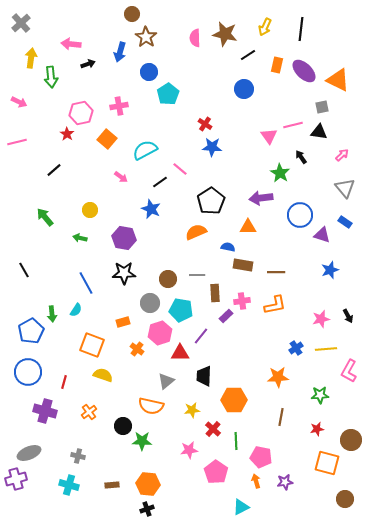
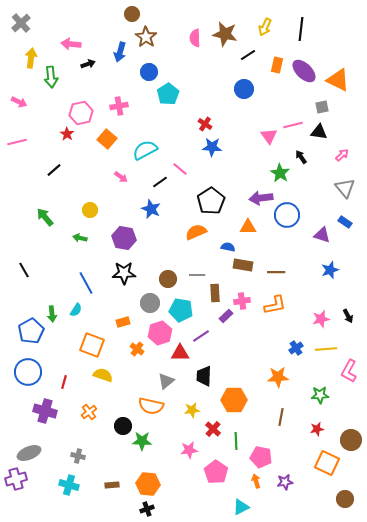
blue circle at (300, 215): moved 13 px left
purple line at (201, 336): rotated 18 degrees clockwise
orange square at (327, 463): rotated 10 degrees clockwise
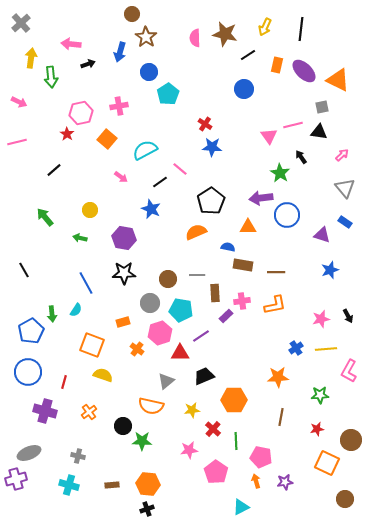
black trapezoid at (204, 376): rotated 65 degrees clockwise
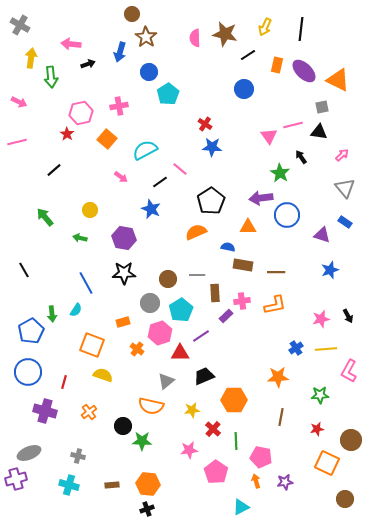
gray cross at (21, 23): moved 1 px left, 2 px down; rotated 18 degrees counterclockwise
cyan pentagon at (181, 310): rotated 30 degrees clockwise
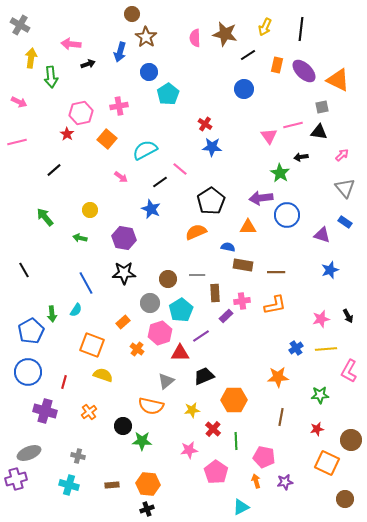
black arrow at (301, 157): rotated 64 degrees counterclockwise
orange rectangle at (123, 322): rotated 24 degrees counterclockwise
pink pentagon at (261, 457): moved 3 px right
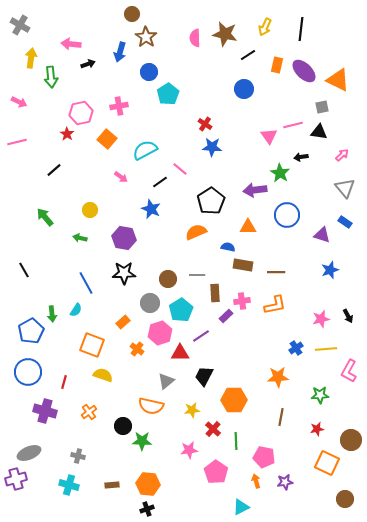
purple arrow at (261, 198): moved 6 px left, 8 px up
black trapezoid at (204, 376): rotated 40 degrees counterclockwise
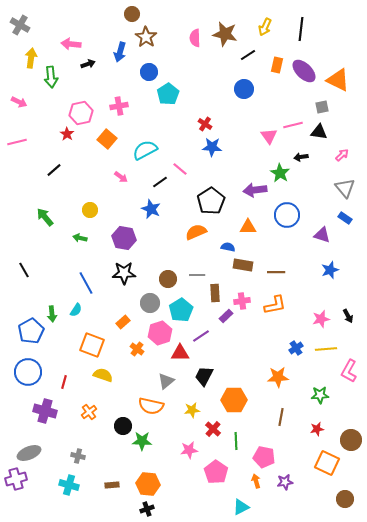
blue rectangle at (345, 222): moved 4 px up
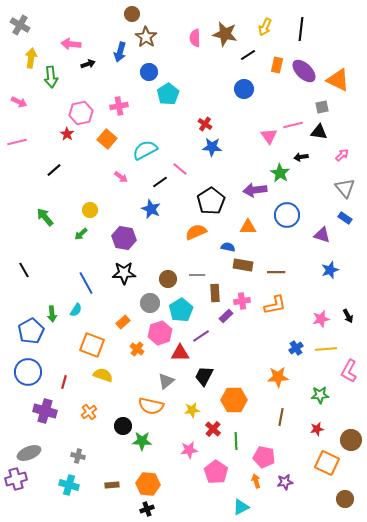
green arrow at (80, 238): moved 1 px right, 4 px up; rotated 56 degrees counterclockwise
